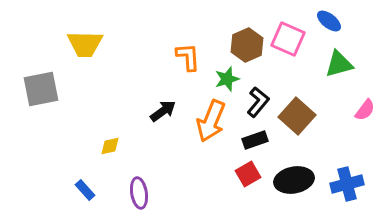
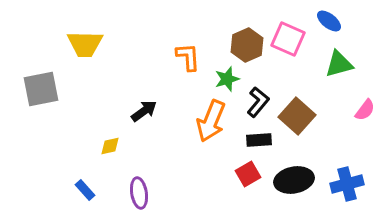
black arrow: moved 19 px left
black rectangle: moved 4 px right; rotated 15 degrees clockwise
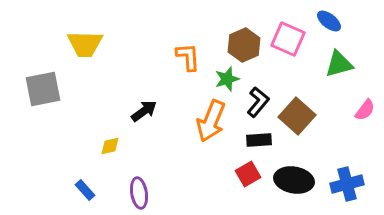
brown hexagon: moved 3 px left
gray square: moved 2 px right
black ellipse: rotated 21 degrees clockwise
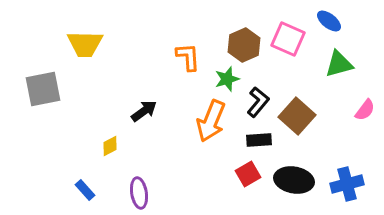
yellow diamond: rotated 15 degrees counterclockwise
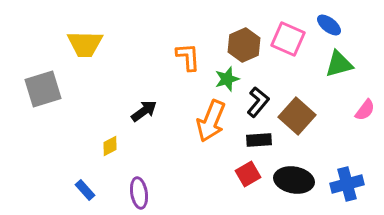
blue ellipse: moved 4 px down
gray square: rotated 6 degrees counterclockwise
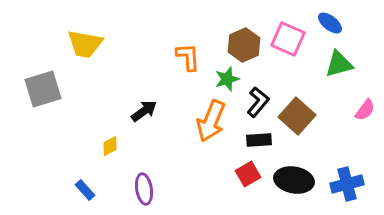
blue ellipse: moved 1 px right, 2 px up
yellow trapezoid: rotated 9 degrees clockwise
purple ellipse: moved 5 px right, 4 px up
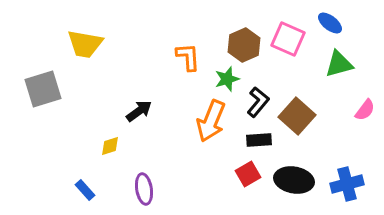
black arrow: moved 5 px left
yellow diamond: rotated 10 degrees clockwise
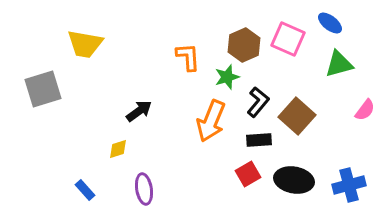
green star: moved 2 px up
yellow diamond: moved 8 px right, 3 px down
blue cross: moved 2 px right, 1 px down
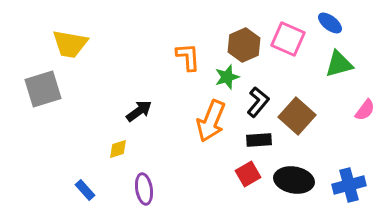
yellow trapezoid: moved 15 px left
